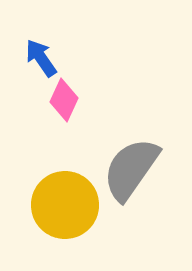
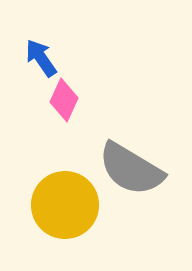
gray semicircle: rotated 94 degrees counterclockwise
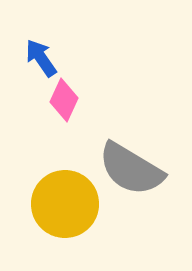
yellow circle: moved 1 px up
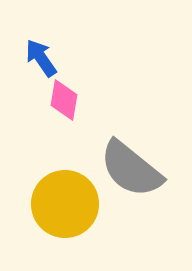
pink diamond: rotated 15 degrees counterclockwise
gray semicircle: rotated 8 degrees clockwise
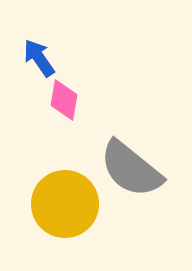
blue arrow: moved 2 px left
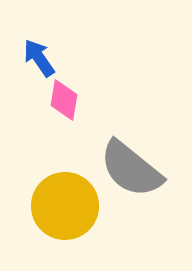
yellow circle: moved 2 px down
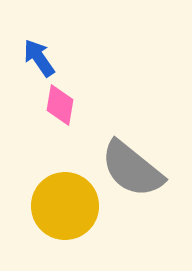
pink diamond: moved 4 px left, 5 px down
gray semicircle: moved 1 px right
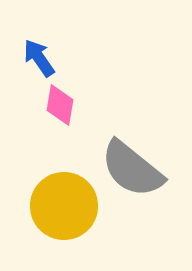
yellow circle: moved 1 px left
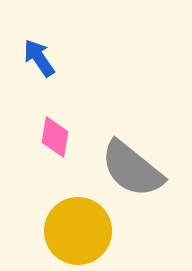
pink diamond: moved 5 px left, 32 px down
yellow circle: moved 14 px right, 25 px down
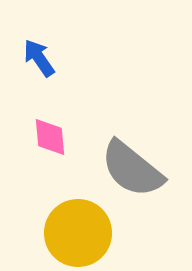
pink diamond: moved 5 px left; rotated 15 degrees counterclockwise
yellow circle: moved 2 px down
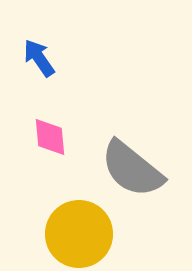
yellow circle: moved 1 px right, 1 px down
